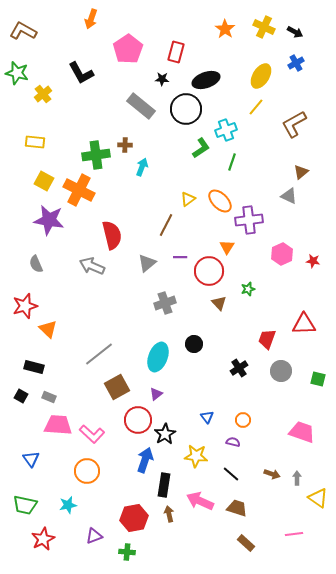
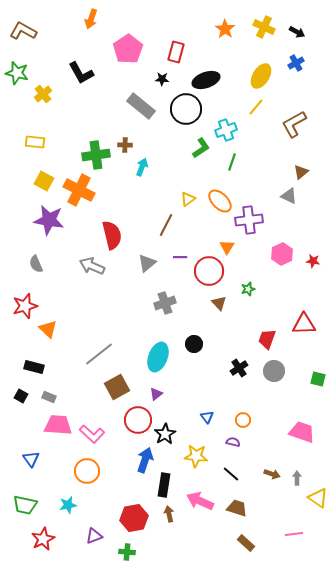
black arrow at (295, 32): moved 2 px right
gray circle at (281, 371): moved 7 px left
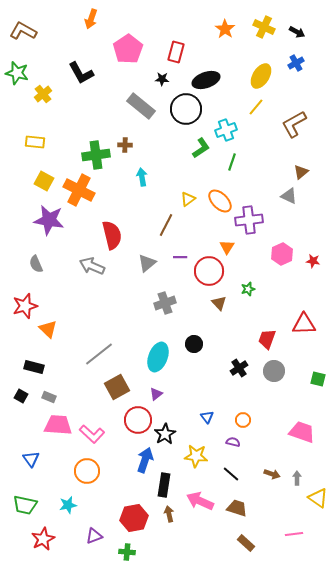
cyan arrow at (142, 167): moved 10 px down; rotated 30 degrees counterclockwise
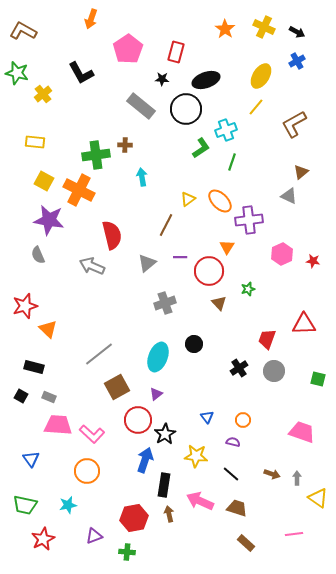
blue cross at (296, 63): moved 1 px right, 2 px up
gray semicircle at (36, 264): moved 2 px right, 9 px up
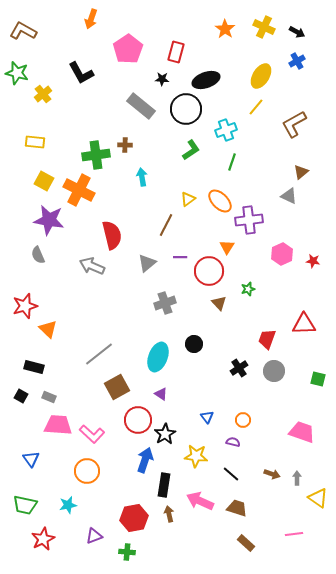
green L-shape at (201, 148): moved 10 px left, 2 px down
purple triangle at (156, 394): moved 5 px right; rotated 48 degrees counterclockwise
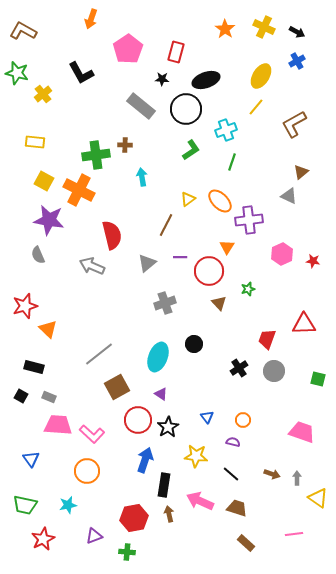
black star at (165, 434): moved 3 px right, 7 px up
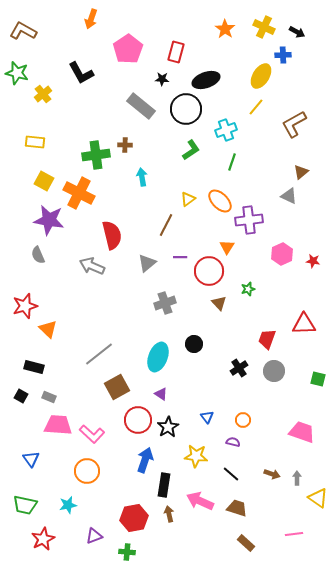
blue cross at (297, 61): moved 14 px left, 6 px up; rotated 28 degrees clockwise
orange cross at (79, 190): moved 3 px down
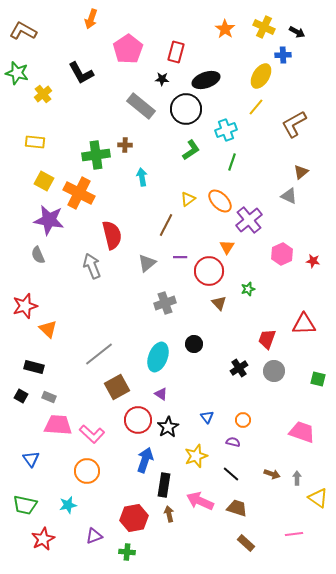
purple cross at (249, 220): rotated 32 degrees counterclockwise
gray arrow at (92, 266): rotated 45 degrees clockwise
yellow star at (196, 456): rotated 25 degrees counterclockwise
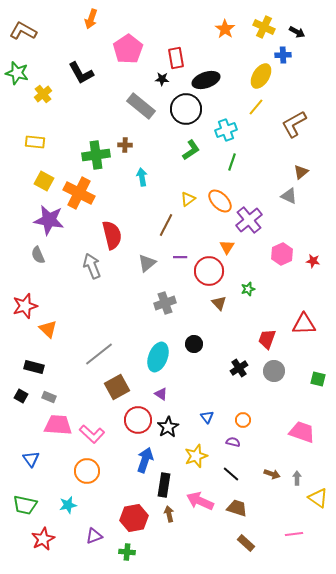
red rectangle at (176, 52): moved 6 px down; rotated 25 degrees counterclockwise
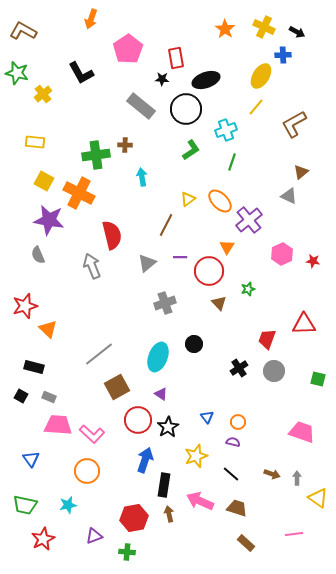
orange circle at (243, 420): moved 5 px left, 2 px down
